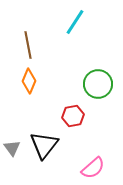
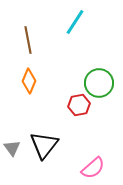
brown line: moved 5 px up
green circle: moved 1 px right, 1 px up
red hexagon: moved 6 px right, 11 px up
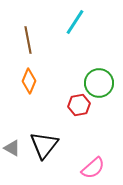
gray triangle: rotated 24 degrees counterclockwise
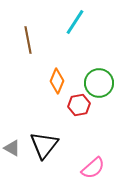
orange diamond: moved 28 px right
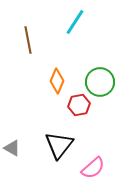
green circle: moved 1 px right, 1 px up
black triangle: moved 15 px right
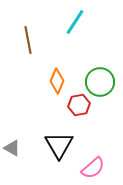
black triangle: rotated 8 degrees counterclockwise
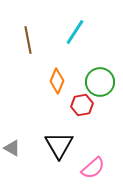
cyan line: moved 10 px down
red hexagon: moved 3 px right
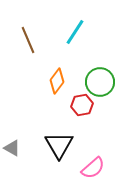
brown line: rotated 12 degrees counterclockwise
orange diamond: rotated 15 degrees clockwise
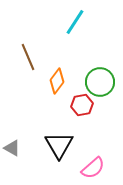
cyan line: moved 10 px up
brown line: moved 17 px down
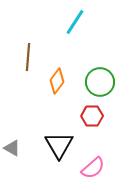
brown line: rotated 28 degrees clockwise
red hexagon: moved 10 px right, 11 px down; rotated 10 degrees clockwise
